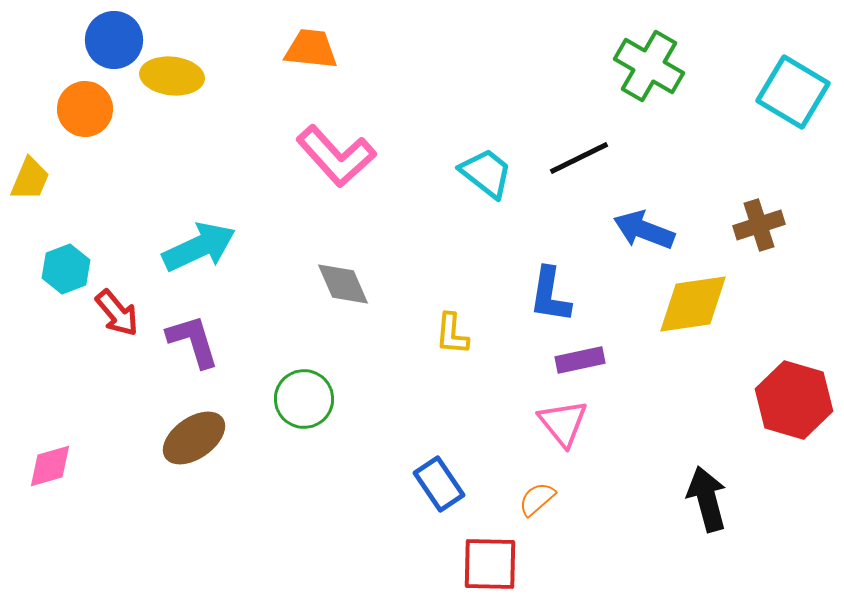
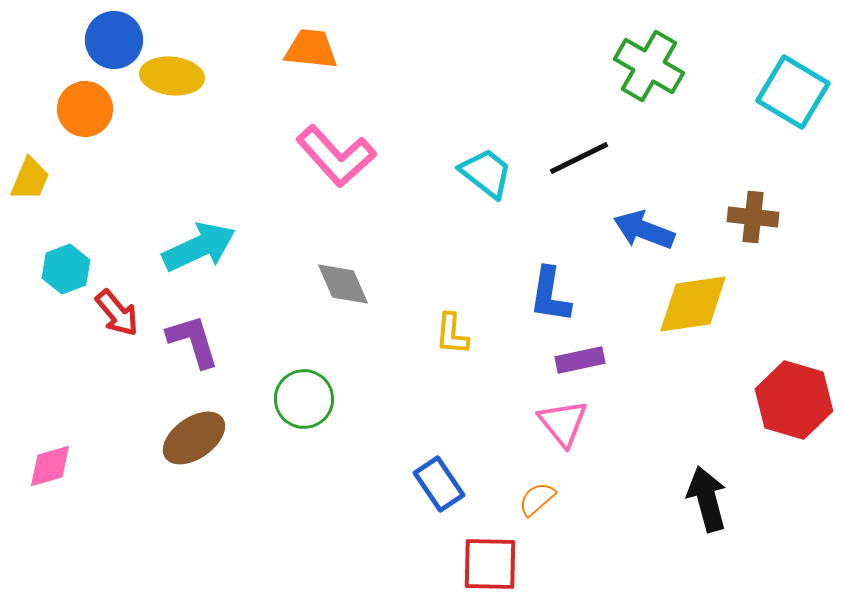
brown cross: moved 6 px left, 8 px up; rotated 24 degrees clockwise
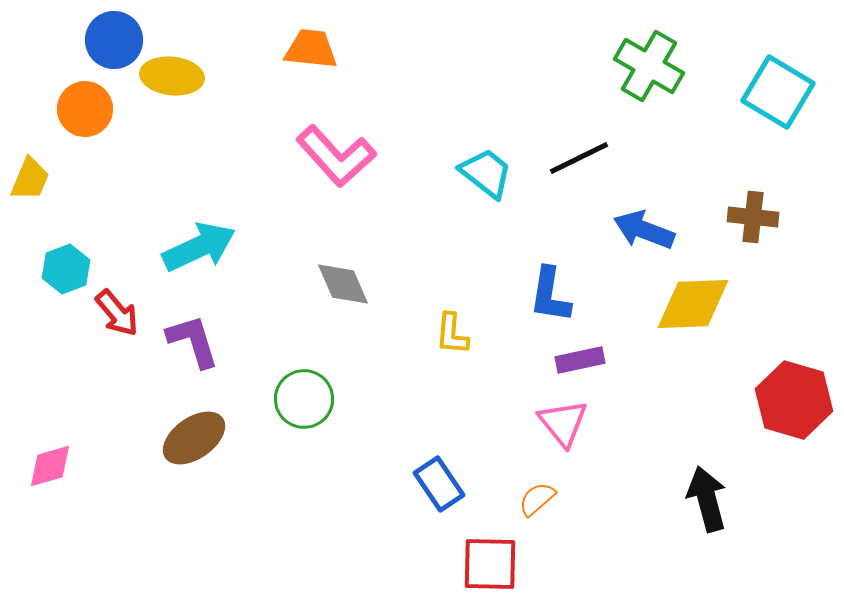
cyan square: moved 15 px left
yellow diamond: rotated 6 degrees clockwise
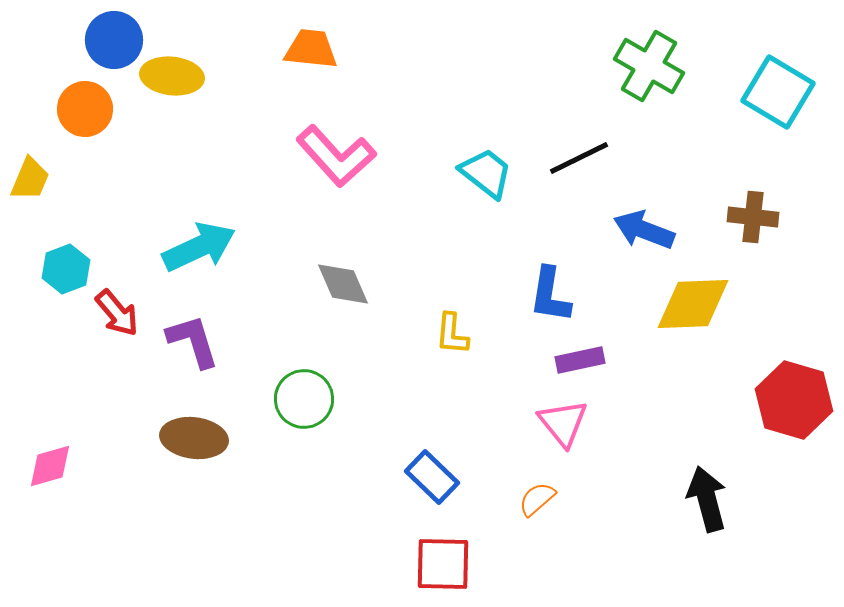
brown ellipse: rotated 42 degrees clockwise
blue rectangle: moved 7 px left, 7 px up; rotated 12 degrees counterclockwise
red square: moved 47 px left
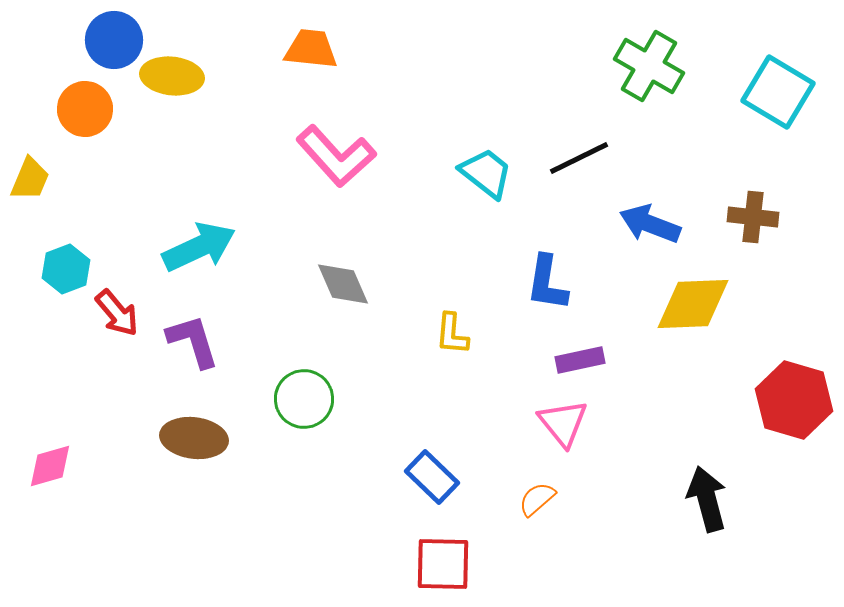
blue arrow: moved 6 px right, 6 px up
blue L-shape: moved 3 px left, 12 px up
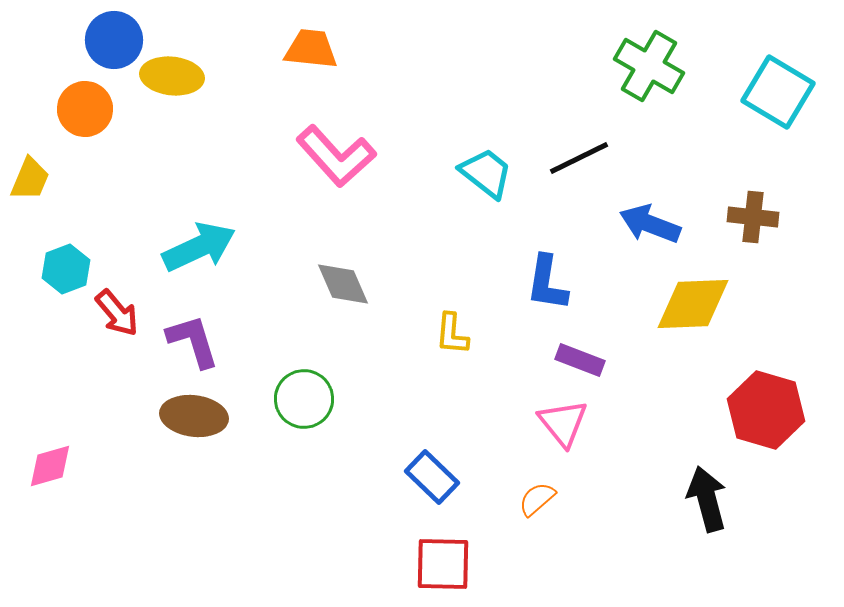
purple rectangle: rotated 33 degrees clockwise
red hexagon: moved 28 px left, 10 px down
brown ellipse: moved 22 px up
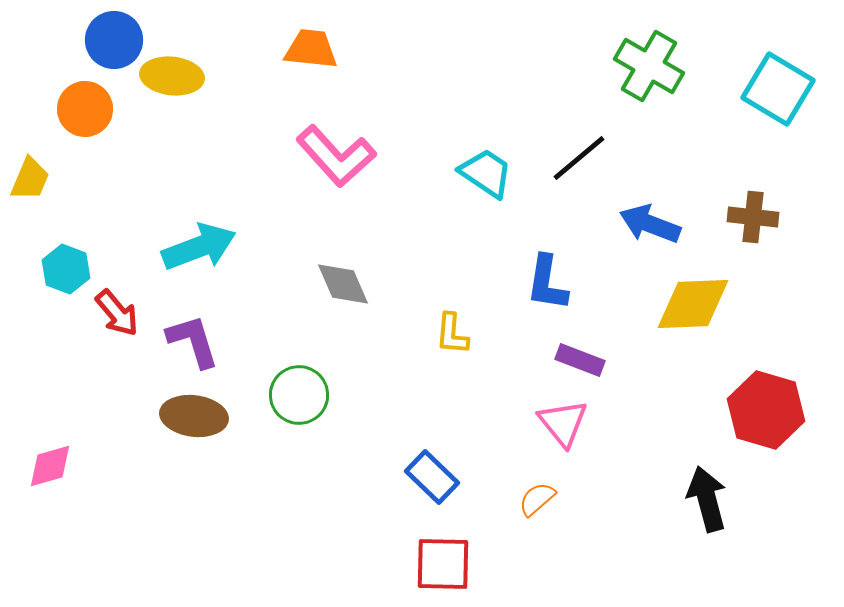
cyan square: moved 3 px up
black line: rotated 14 degrees counterclockwise
cyan trapezoid: rotated 4 degrees counterclockwise
cyan arrow: rotated 4 degrees clockwise
cyan hexagon: rotated 18 degrees counterclockwise
green circle: moved 5 px left, 4 px up
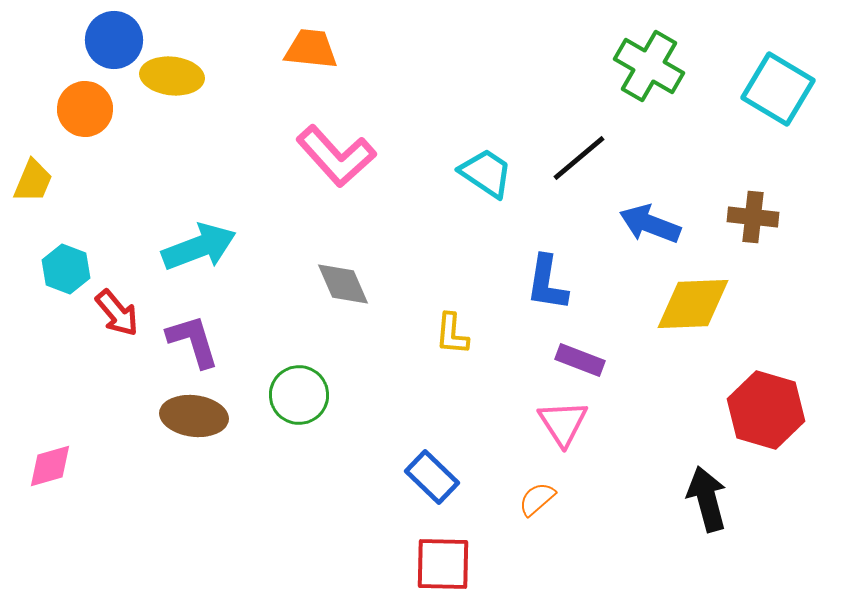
yellow trapezoid: moved 3 px right, 2 px down
pink triangle: rotated 6 degrees clockwise
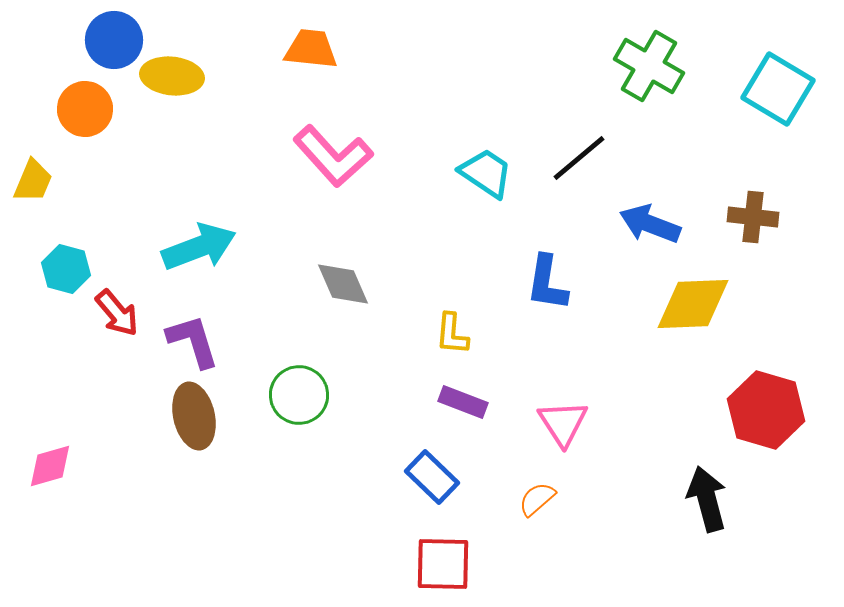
pink L-shape: moved 3 px left
cyan hexagon: rotated 6 degrees counterclockwise
purple rectangle: moved 117 px left, 42 px down
brown ellipse: rotated 70 degrees clockwise
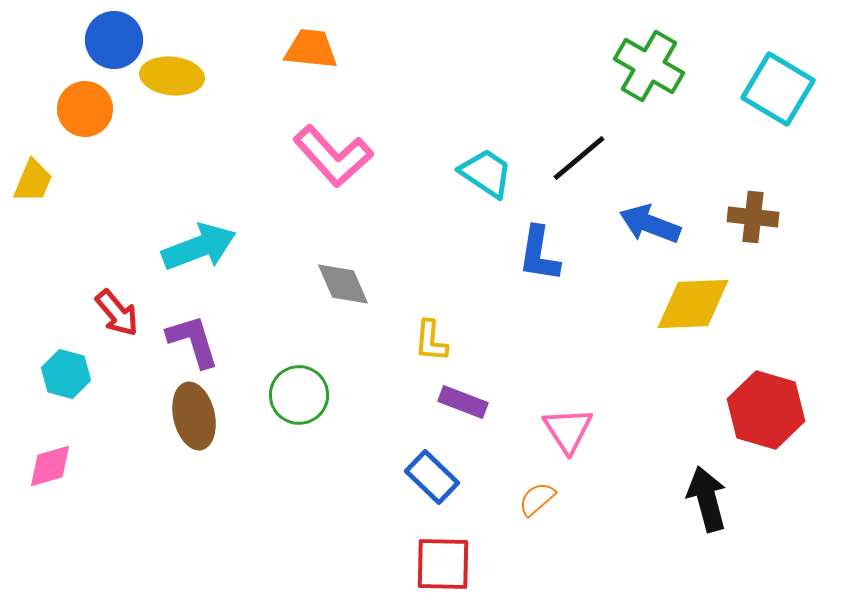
cyan hexagon: moved 105 px down
blue L-shape: moved 8 px left, 29 px up
yellow L-shape: moved 21 px left, 7 px down
pink triangle: moved 5 px right, 7 px down
